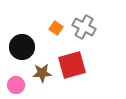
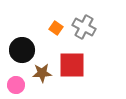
black circle: moved 3 px down
red square: rotated 16 degrees clockwise
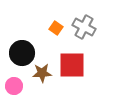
black circle: moved 3 px down
pink circle: moved 2 px left, 1 px down
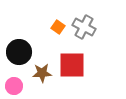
orange square: moved 2 px right, 1 px up
black circle: moved 3 px left, 1 px up
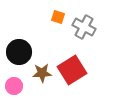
orange square: moved 10 px up; rotated 16 degrees counterclockwise
red square: moved 5 px down; rotated 32 degrees counterclockwise
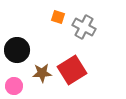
black circle: moved 2 px left, 2 px up
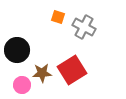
pink circle: moved 8 px right, 1 px up
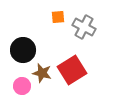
orange square: rotated 24 degrees counterclockwise
black circle: moved 6 px right
brown star: rotated 18 degrees clockwise
pink circle: moved 1 px down
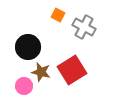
orange square: moved 2 px up; rotated 32 degrees clockwise
black circle: moved 5 px right, 3 px up
brown star: moved 1 px left, 1 px up
pink circle: moved 2 px right
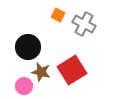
gray cross: moved 3 px up
